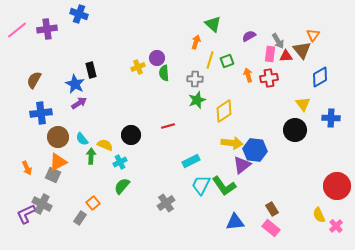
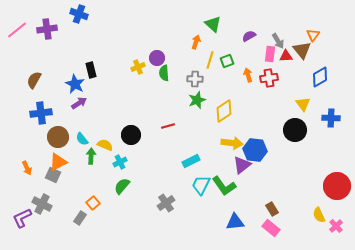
purple L-shape at (26, 214): moved 4 px left, 4 px down
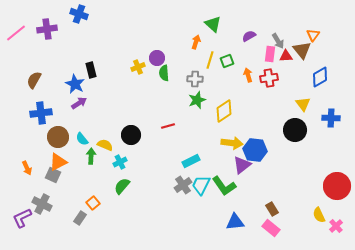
pink line at (17, 30): moved 1 px left, 3 px down
gray cross at (166, 203): moved 17 px right, 18 px up
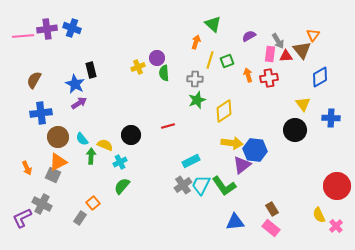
blue cross at (79, 14): moved 7 px left, 14 px down
pink line at (16, 33): moved 7 px right, 3 px down; rotated 35 degrees clockwise
